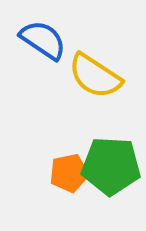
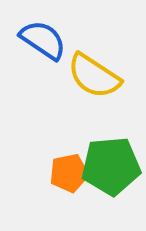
yellow semicircle: moved 1 px left
green pentagon: rotated 8 degrees counterclockwise
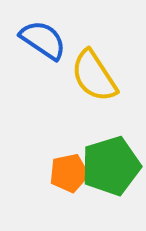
yellow semicircle: rotated 24 degrees clockwise
green pentagon: rotated 12 degrees counterclockwise
